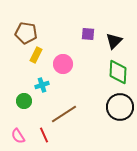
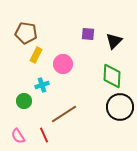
green diamond: moved 6 px left, 4 px down
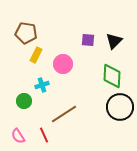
purple square: moved 6 px down
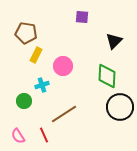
purple square: moved 6 px left, 23 px up
pink circle: moved 2 px down
green diamond: moved 5 px left
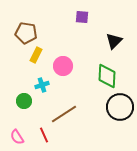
pink semicircle: moved 1 px left, 1 px down
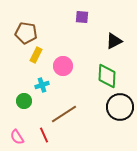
black triangle: rotated 18 degrees clockwise
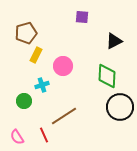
brown pentagon: rotated 25 degrees counterclockwise
brown line: moved 2 px down
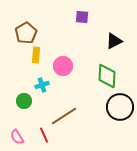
brown pentagon: rotated 15 degrees counterclockwise
yellow rectangle: rotated 21 degrees counterclockwise
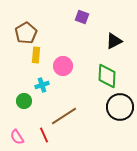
purple square: rotated 16 degrees clockwise
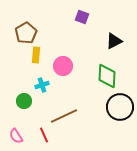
brown line: rotated 8 degrees clockwise
pink semicircle: moved 1 px left, 1 px up
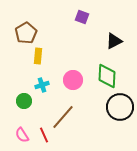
yellow rectangle: moved 2 px right, 1 px down
pink circle: moved 10 px right, 14 px down
brown line: moved 1 px left, 1 px down; rotated 24 degrees counterclockwise
pink semicircle: moved 6 px right, 1 px up
